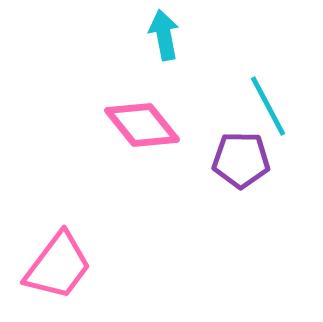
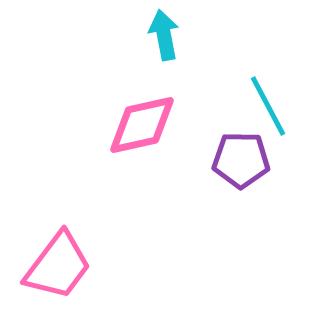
pink diamond: rotated 64 degrees counterclockwise
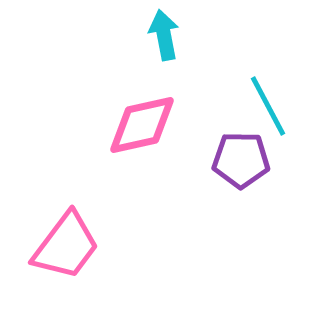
pink trapezoid: moved 8 px right, 20 px up
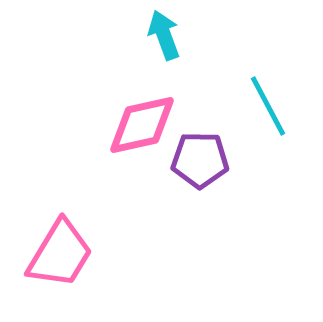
cyan arrow: rotated 9 degrees counterclockwise
purple pentagon: moved 41 px left
pink trapezoid: moved 6 px left, 8 px down; rotated 6 degrees counterclockwise
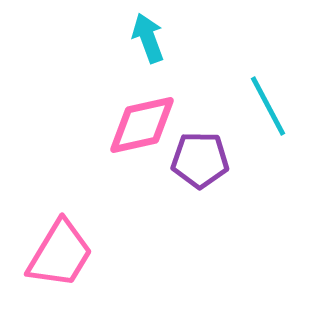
cyan arrow: moved 16 px left, 3 px down
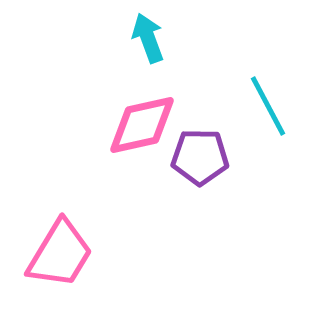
purple pentagon: moved 3 px up
